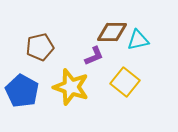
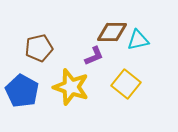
brown pentagon: moved 1 px left, 1 px down
yellow square: moved 1 px right, 2 px down
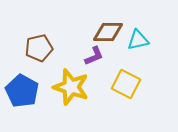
brown diamond: moved 4 px left
yellow square: rotated 12 degrees counterclockwise
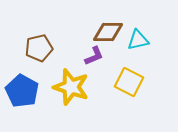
yellow square: moved 3 px right, 2 px up
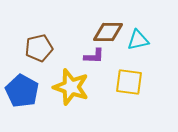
purple L-shape: rotated 25 degrees clockwise
yellow square: rotated 20 degrees counterclockwise
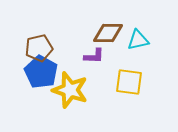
brown diamond: moved 1 px down
yellow star: moved 1 px left, 3 px down
blue pentagon: moved 19 px right, 19 px up
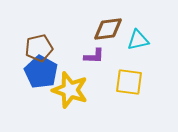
brown diamond: moved 4 px up; rotated 8 degrees counterclockwise
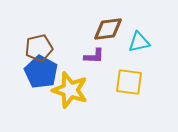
cyan triangle: moved 1 px right, 2 px down
